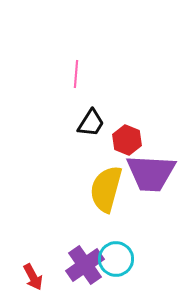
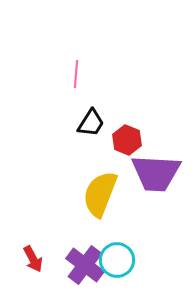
purple trapezoid: moved 5 px right
yellow semicircle: moved 6 px left, 5 px down; rotated 6 degrees clockwise
cyan circle: moved 1 px right, 1 px down
purple cross: rotated 18 degrees counterclockwise
red arrow: moved 18 px up
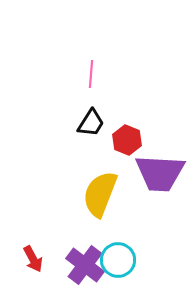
pink line: moved 15 px right
purple trapezoid: moved 4 px right
cyan circle: moved 1 px right
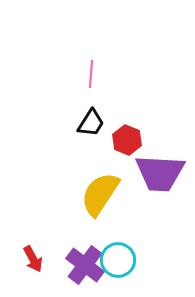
yellow semicircle: rotated 12 degrees clockwise
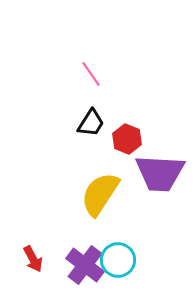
pink line: rotated 40 degrees counterclockwise
red hexagon: moved 1 px up
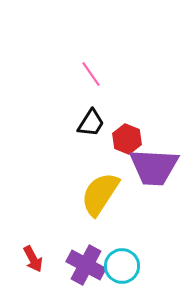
purple trapezoid: moved 6 px left, 6 px up
cyan circle: moved 4 px right, 6 px down
purple cross: moved 1 px right; rotated 9 degrees counterclockwise
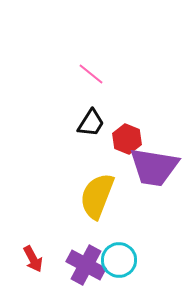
pink line: rotated 16 degrees counterclockwise
purple trapezoid: rotated 6 degrees clockwise
yellow semicircle: moved 3 px left, 2 px down; rotated 12 degrees counterclockwise
cyan circle: moved 3 px left, 6 px up
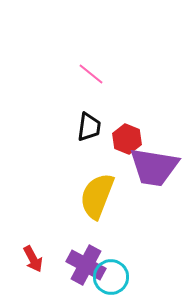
black trapezoid: moved 2 px left, 4 px down; rotated 24 degrees counterclockwise
cyan circle: moved 8 px left, 17 px down
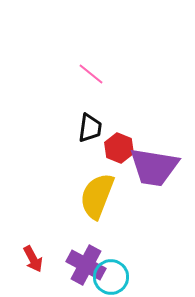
black trapezoid: moved 1 px right, 1 px down
red hexagon: moved 8 px left, 9 px down
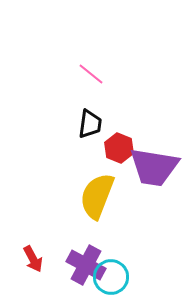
black trapezoid: moved 4 px up
